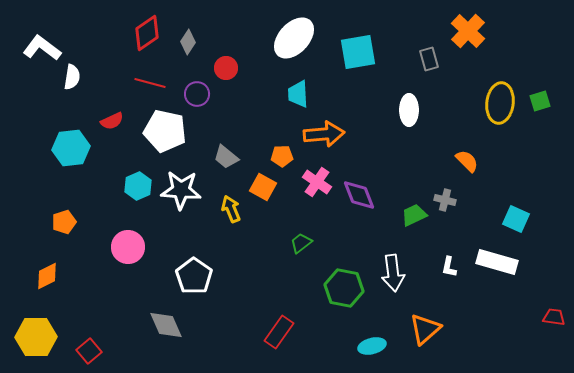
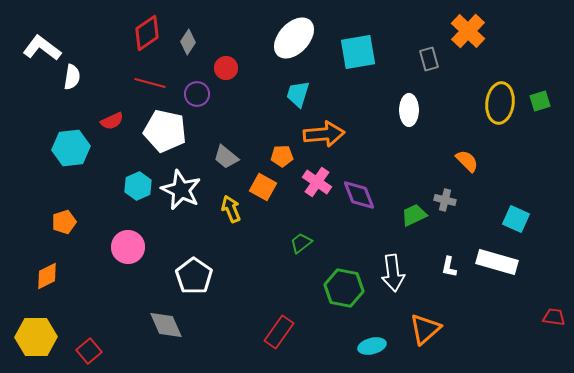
cyan trapezoid at (298, 94): rotated 20 degrees clockwise
white star at (181, 190): rotated 21 degrees clockwise
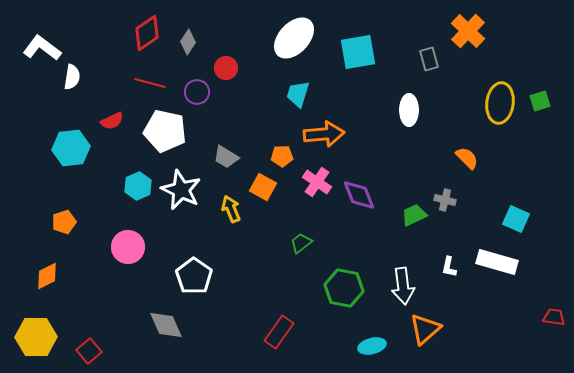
purple circle at (197, 94): moved 2 px up
gray trapezoid at (226, 157): rotated 8 degrees counterclockwise
orange semicircle at (467, 161): moved 3 px up
white arrow at (393, 273): moved 10 px right, 13 px down
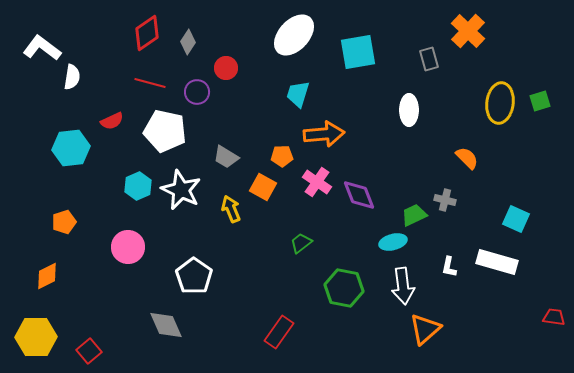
white ellipse at (294, 38): moved 3 px up
cyan ellipse at (372, 346): moved 21 px right, 104 px up
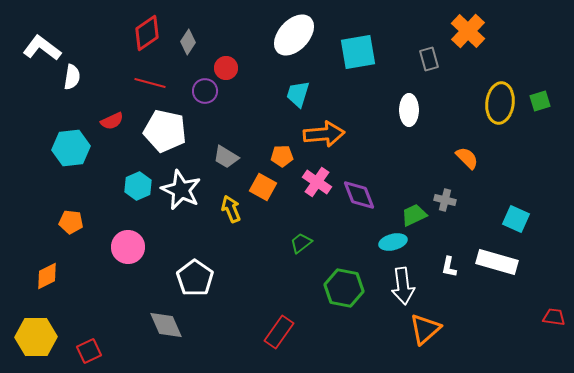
purple circle at (197, 92): moved 8 px right, 1 px up
orange pentagon at (64, 222): moved 7 px right; rotated 25 degrees clockwise
white pentagon at (194, 276): moved 1 px right, 2 px down
red square at (89, 351): rotated 15 degrees clockwise
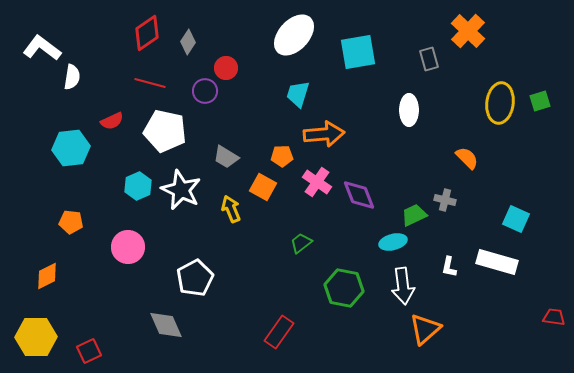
white pentagon at (195, 278): rotated 9 degrees clockwise
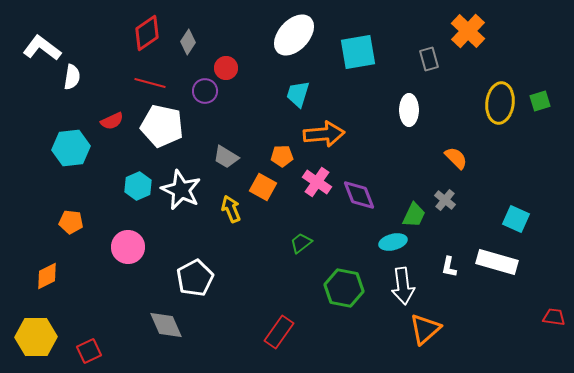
white pentagon at (165, 131): moved 3 px left, 5 px up
orange semicircle at (467, 158): moved 11 px left
gray cross at (445, 200): rotated 25 degrees clockwise
green trapezoid at (414, 215): rotated 140 degrees clockwise
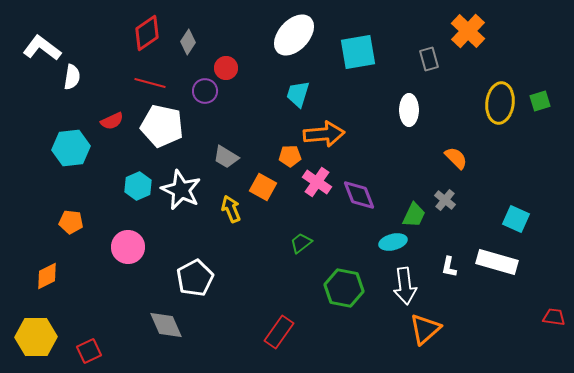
orange pentagon at (282, 156): moved 8 px right
white arrow at (403, 286): moved 2 px right
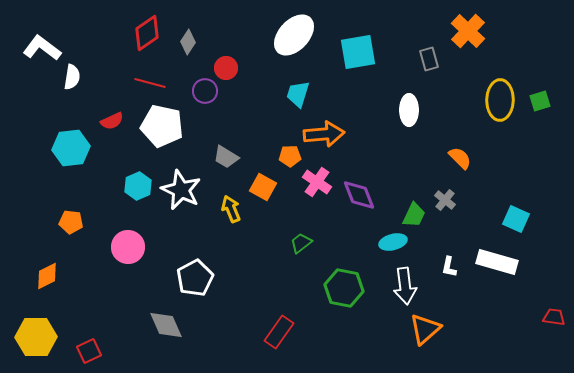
yellow ellipse at (500, 103): moved 3 px up; rotated 6 degrees counterclockwise
orange semicircle at (456, 158): moved 4 px right
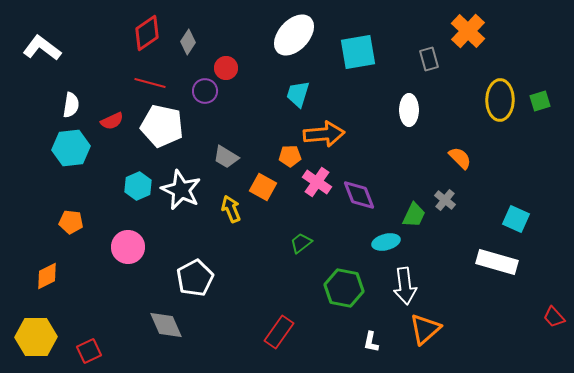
white semicircle at (72, 77): moved 1 px left, 28 px down
cyan ellipse at (393, 242): moved 7 px left
white L-shape at (449, 267): moved 78 px left, 75 px down
red trapezoid at (554, 317): rotated 140 degrees counterclockwise
